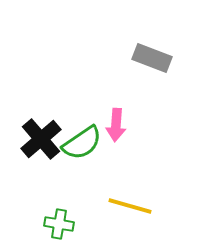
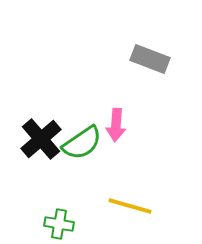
gray rectangle: moved 2 px left, 1 px down
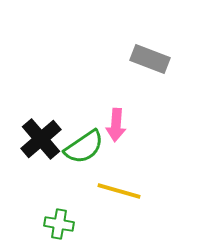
green semicircle: moved 2 px right, 4 px down
yellow line: moved 11 px left, 15 px up
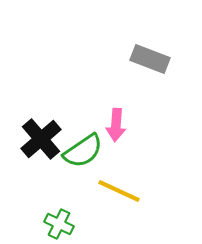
green semicircle: moved 1 px left, 4 px down
yellow line: rotated 9 degrees clockwise
green cross: rotated 16 degrees clockwise
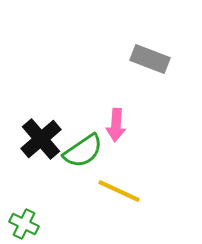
green cross: moved 35 px left
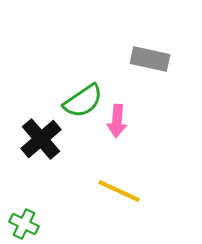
gray rectangle: rotated 9 degrees counterclockwise
pink arrow: moved 1 px right, 4 px up
green semicircle: moved 50 px up
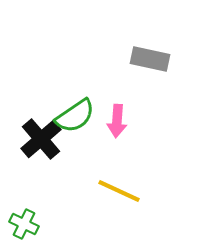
green semicircle: moved 8 px left, 15 px down
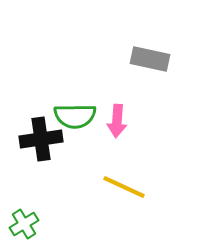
green semicircle: rotated 33 degrees clockwise
black cross: rotated 33 degrees clockwise
yellow line: moved 5 px right, 4 px up
green cross: rotated 32 degrees clockwise
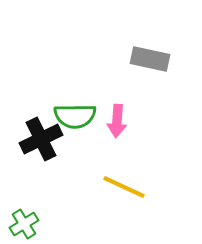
black cross: rotated 18 degrees counterclockwise
